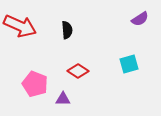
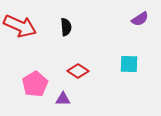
black semicircle: moved 1 px left, 3 px up
cyan square: rotated 18 degrees clockwise
pink pentagon: rotated 20 degrees clockwise
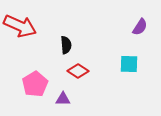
purple semicircle: moved 8 px down; rotated 24 degrees counterclockwise
black semicircle: moved 18 px down
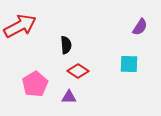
red arrow: rotated 52 degrees counterclockwise
purple triangle: moved 6 px right, 2 px up
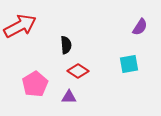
cyan square: rotated 12 degrees counterclockwise
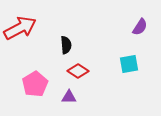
red arrow: moved 2 px down
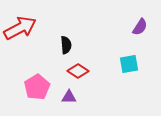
pink pentagon: moved 2 px right, 3 px down
